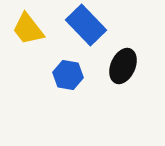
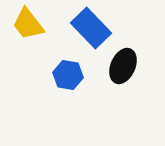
blue rectangle: moved 5 px right, 3 px down
yellow trapezoid: moved 5 px up
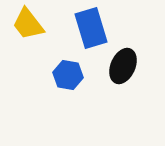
blue rectangle: rotated 27 degrees clockwise
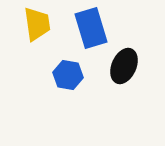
yellow trapezoid: moved 9 px right; rotated 150 degrees counterclockwise
black ellipse: moved 1 px right
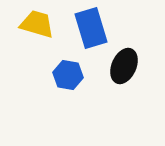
yellow trapezoid: rotated 66 degrees counterclockwise
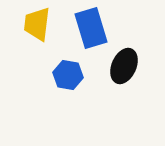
yellow trapezoid: rotated 99 degrees counterclockwise
